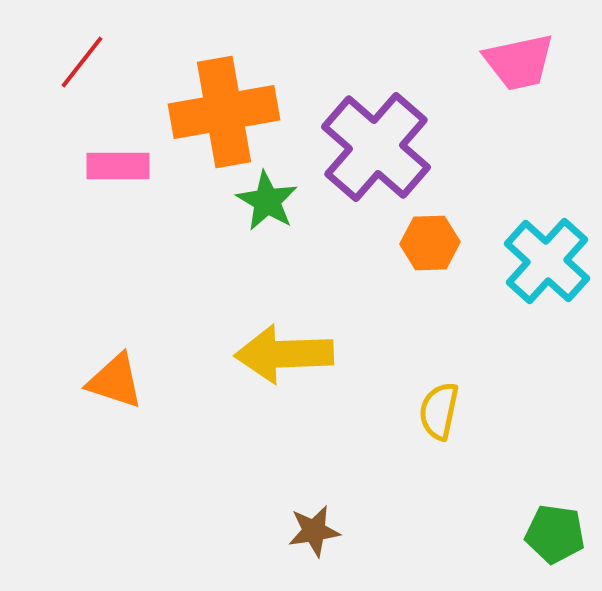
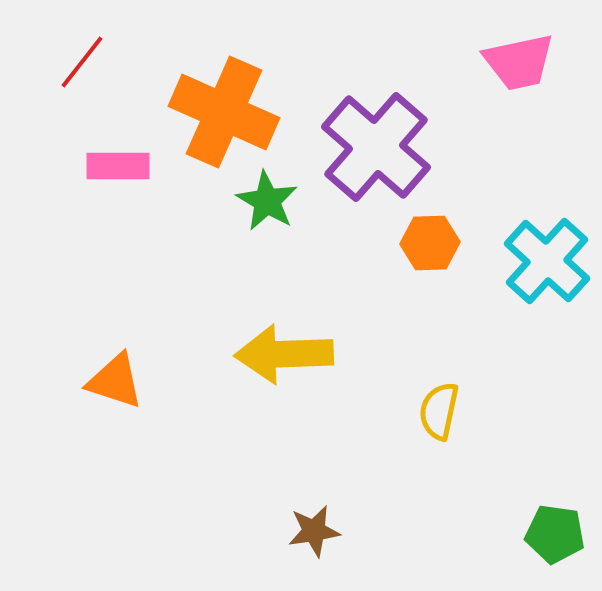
orange cross: rotated 34 degrees clockwise
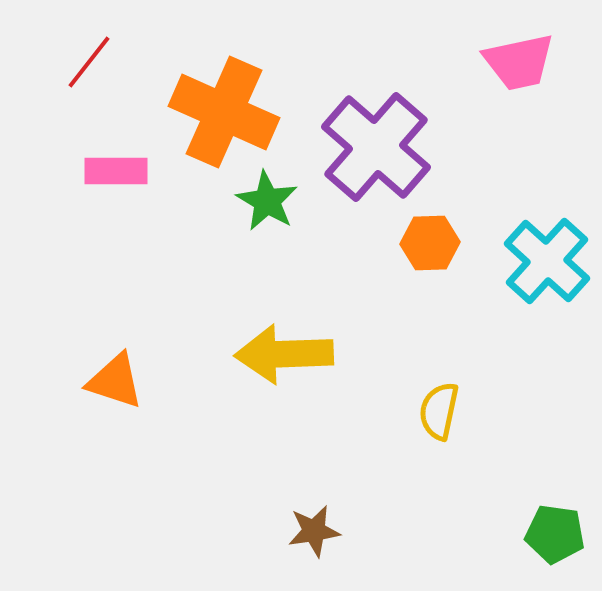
red line: moved 7 px right
pink rectangle: moved 2 px left, 5 px down
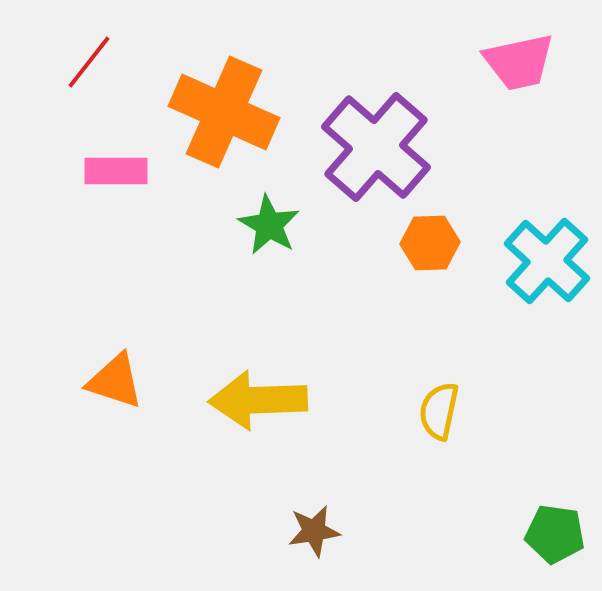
green star: moved 2 px right, 24 px down
yellow arrow: moved 26 px left, 46 px down
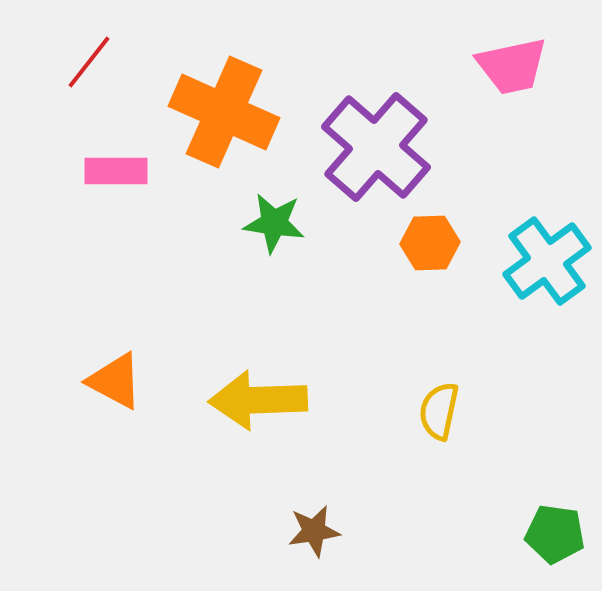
pink trapezoid: moved 7 px left, 4 px down
green star: moved 5 px right, 2 px up; rotated 22 degrees counterclockwise
cyan cross: rotated 12 degrees clockwise
orange triangle: rotated 10 degrees clockwise
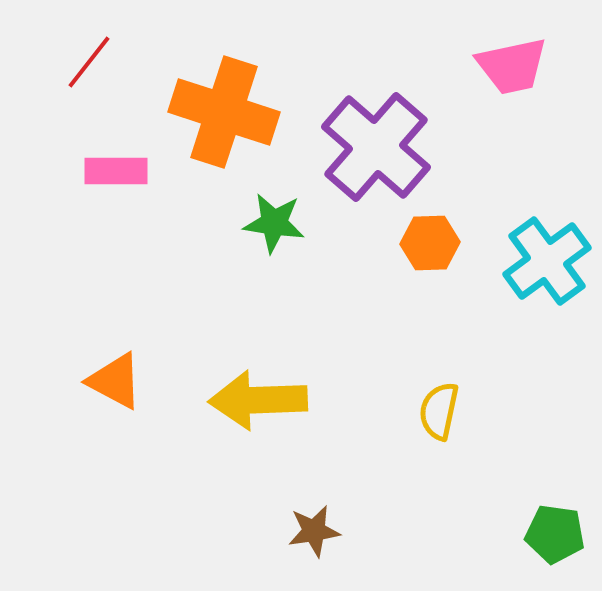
orange cross: rotated 6 degrees counterclockwise
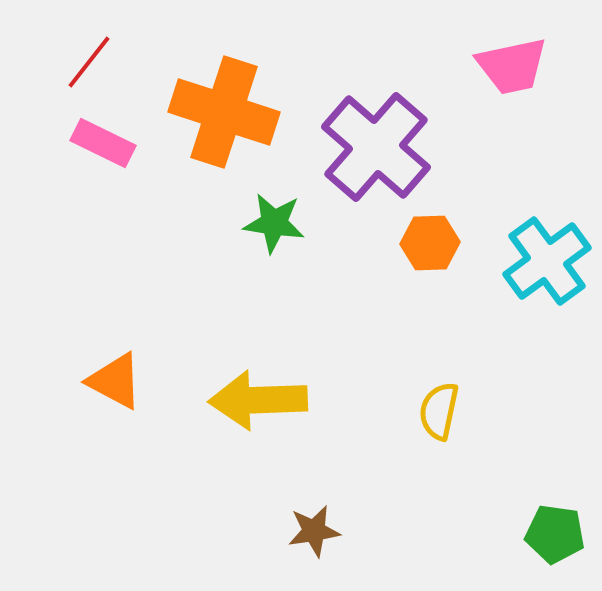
pink rectangle: moved 13 px left, 28 px up; rotated 26 degrees clockwise
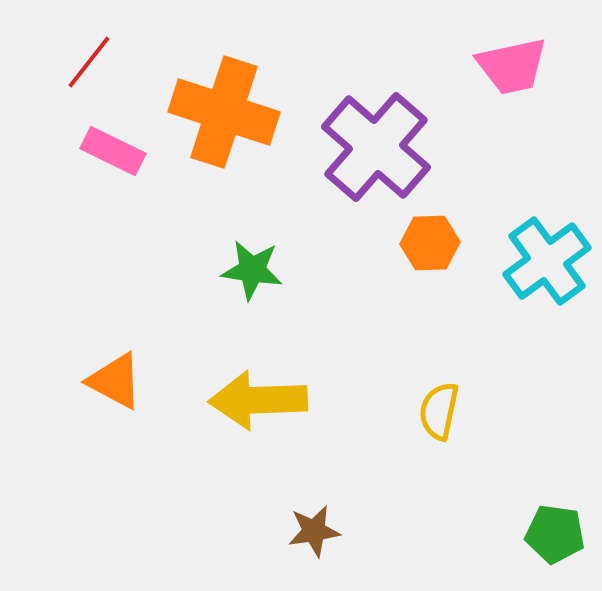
pink rectangle: moved 10 px right, 8 px down
green star: moved 22 px left, 47 px down
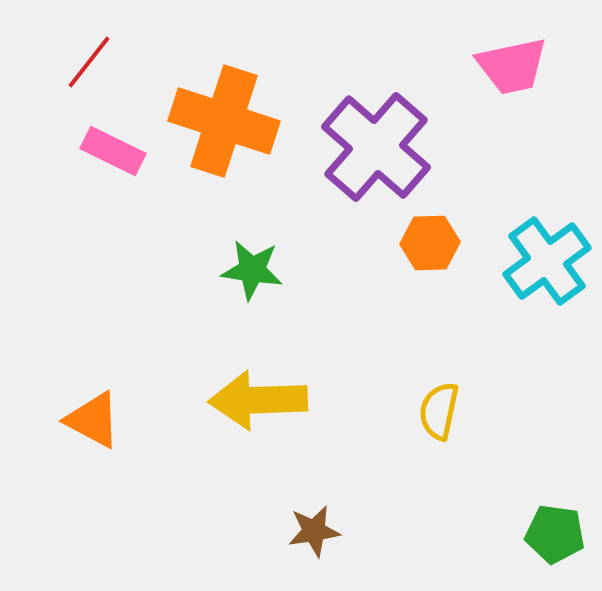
orange cross: moved 9 px down
orange triangle: moved 22 px left, 39 px down
